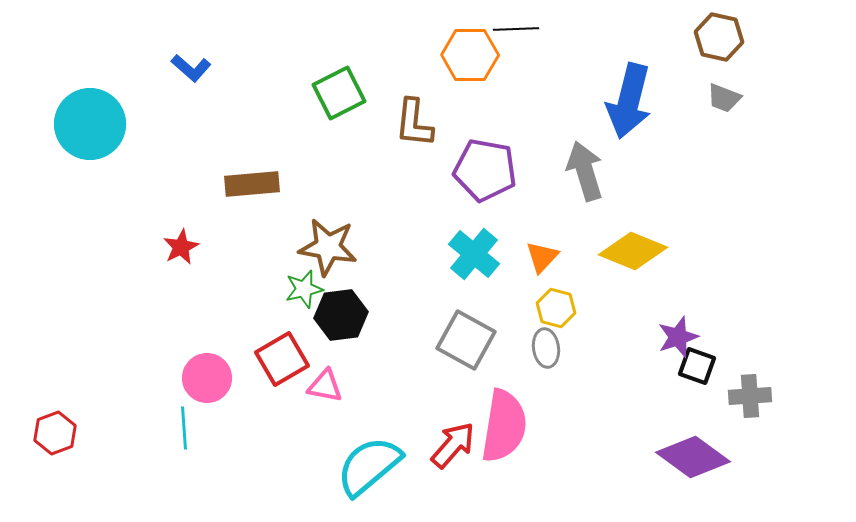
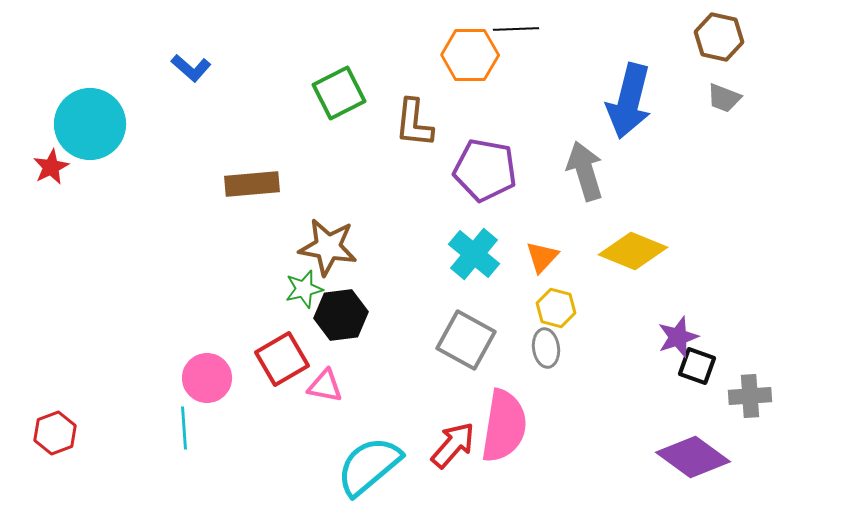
red star: moved 130 px left, 80 px up
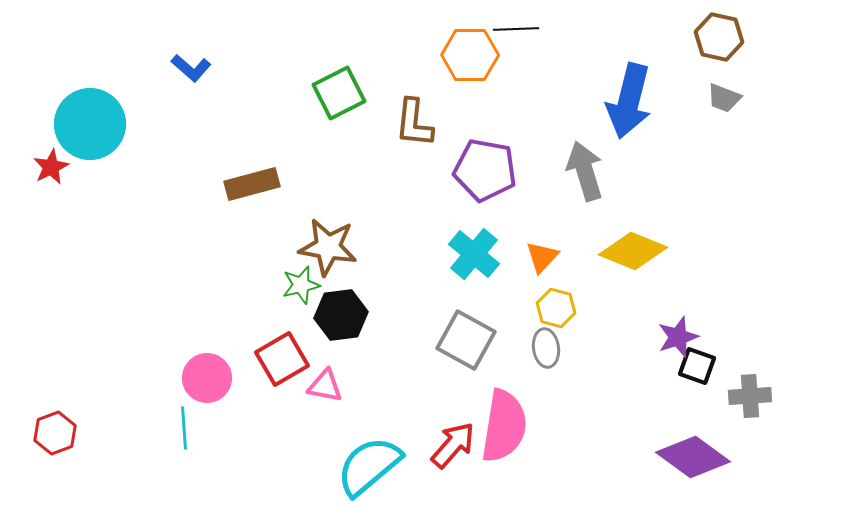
brown rectangle: rotated 10 degrees counterclockwise
green star: moved 3 px left, 4 px up
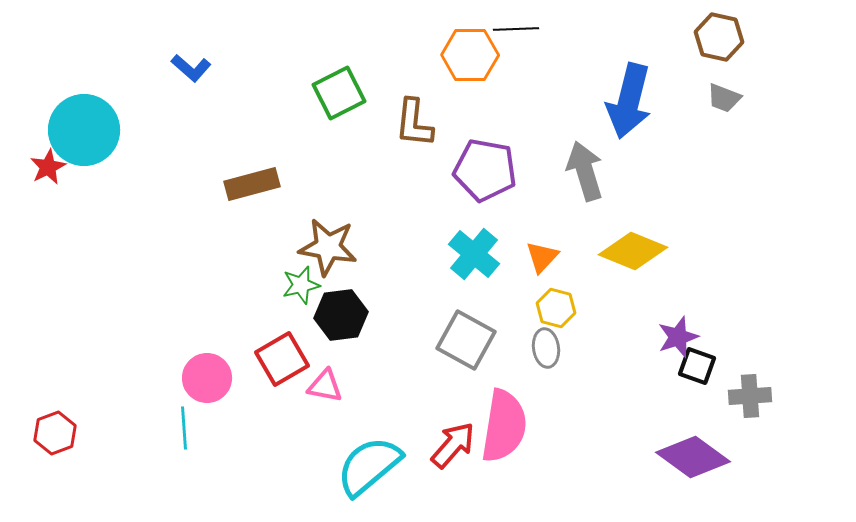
cyan circle: moved 6 px left, 6 px down
red star: moved 3 px left
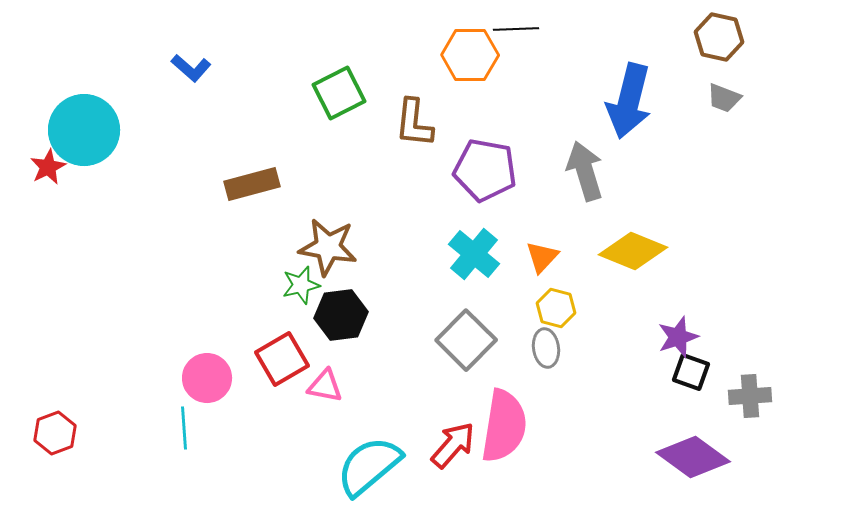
gray square: rotated 16 degrees clockwise
black square: moved 6 px left, 6 px down
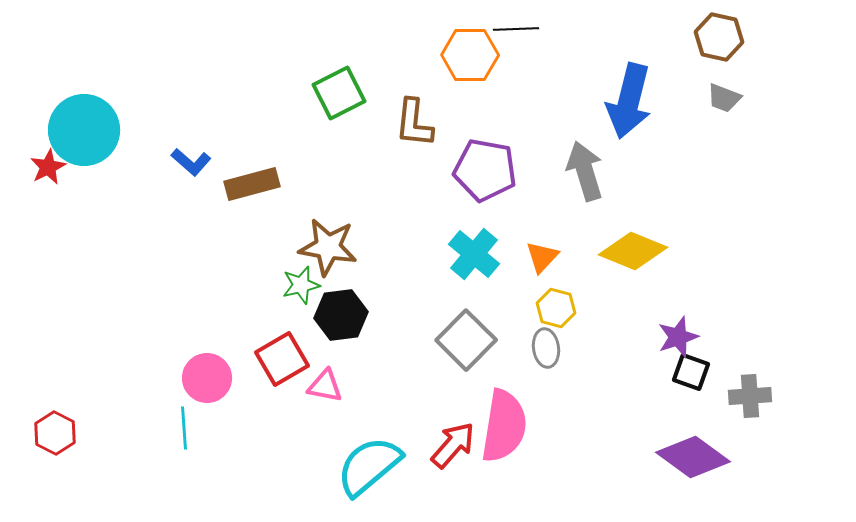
blue L-shape: moved 94 px down
red hexagon: rotated 12 degrees counterclockwise
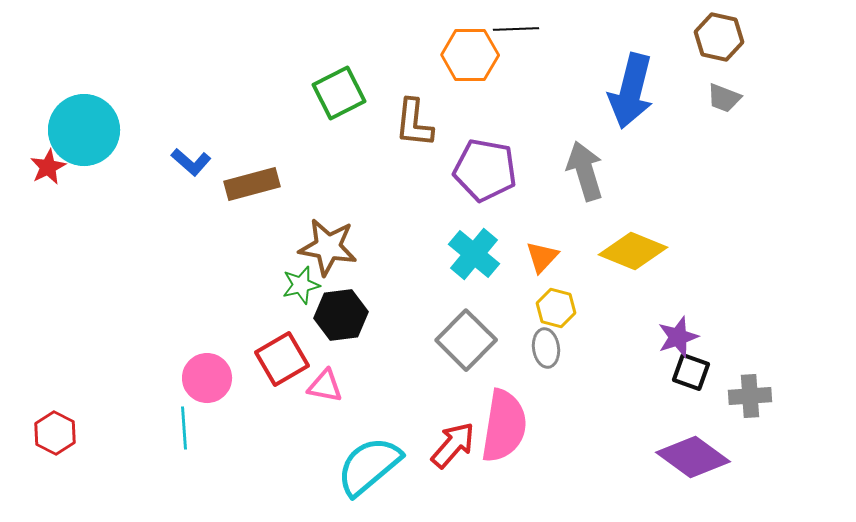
blue arrow: moved 2 px right, 10 px up
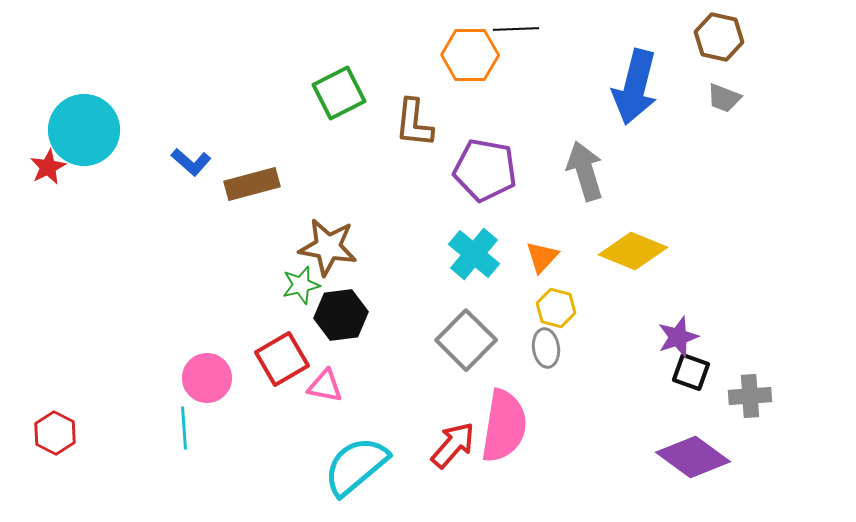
blue arrow: moved 4 px right, 4 px up
cyan semicircle: moved 13 px left
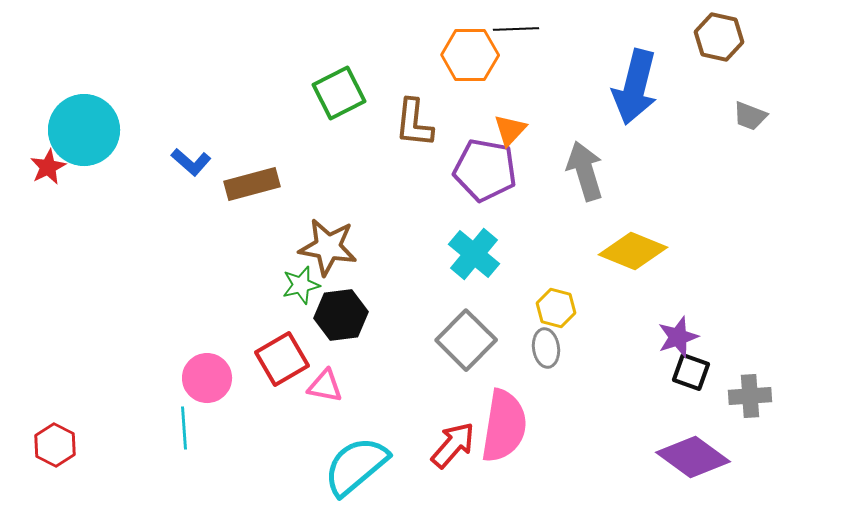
gray trapezoid: moved 26 px right, 18 px down
orange triangle: moved 32 px left, 127 px up
red hexagon: moved 12 px down
